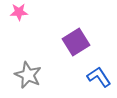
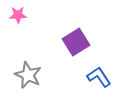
pink star: moved 1 px left, 3 px down
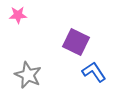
purple square: rotated 32 degrees counterclockwise
blue L-shape: moved 5 px left, 5 px up
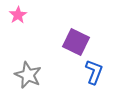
pink star: rotated 30 degrees counterclockwise
blue L-shape: rotated 55 degrees clockwise
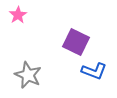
blue L-shape: moved 1 px up; rotated 90 degrees clockwise
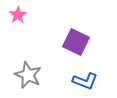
blue L-shape: moved 9 px left, 10 px down
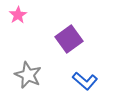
purple square: moved 7 px left, 3 px up; rotated 28 degrees clockwise
blue L-shape: rotated 20 degrees clockwise
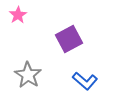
purple square: rotated 8 degrees clockwise
gray star: rotated 8 degrees clockwise
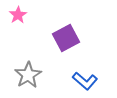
purple square: moved 3 px left, 1 px up
gray star: rotated 8 degrees clockwise
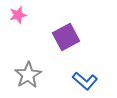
pink star: rotated 18 degrees clockwise
purple square: moved 1 px up
